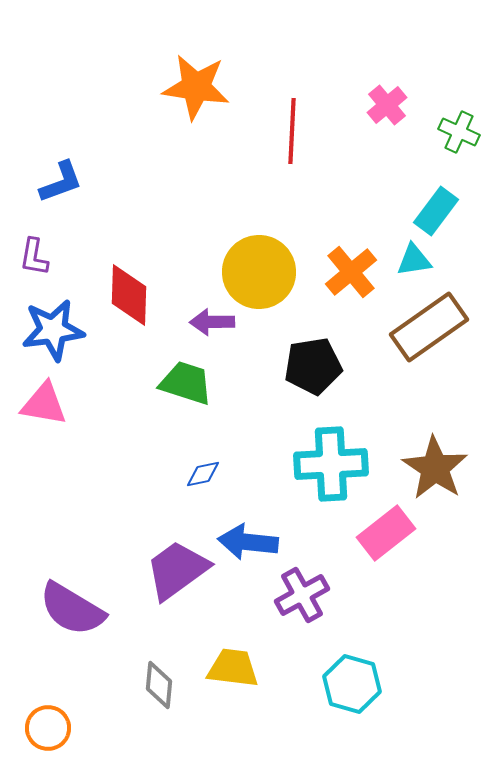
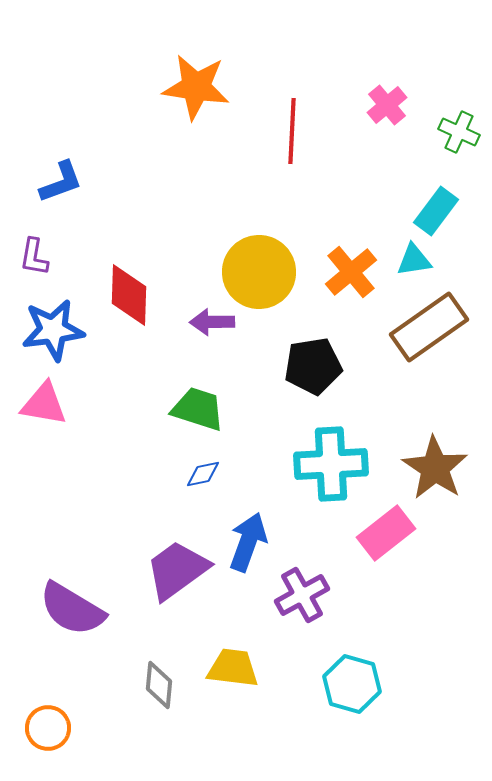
green trapezoid: moved 12 px right, 26 px down
blue arrow: rotated 104 degrees clockwise
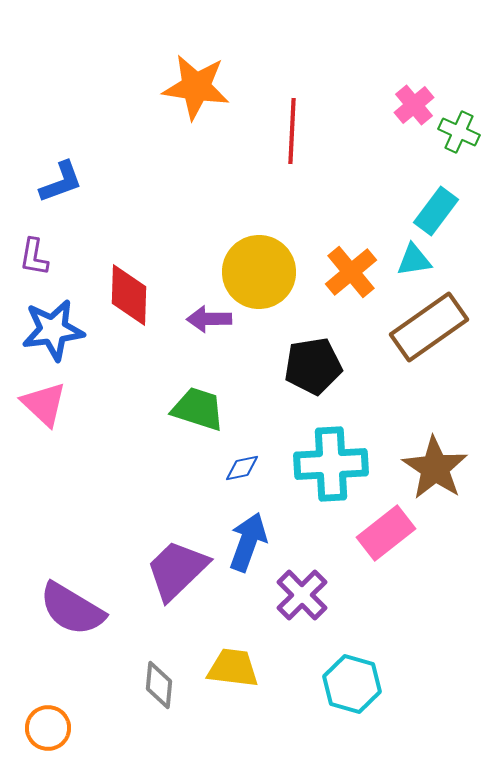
pink cross: moved 27 px right
purple arrow: moved 3 px left, 3 px up
pink triangle: rotated 33 degrees clockwise
blue diamond: moved 39 px right, 6 px up
purple trapezoid: rotated 8 degrees counterclockwise
purple cross: rotated 16 degrees counterclockwise
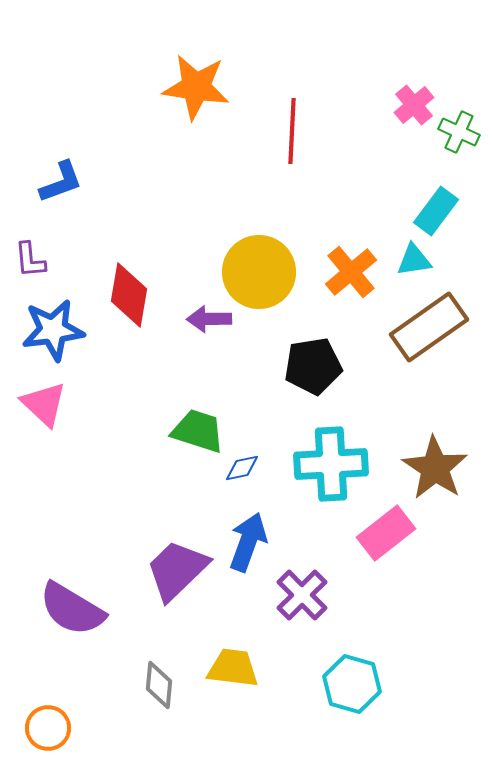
purple L-shape: moved 4 px left, 3 px down; rotated 15 degrees counterclockwise
red diamond: rotated 8 degrees clockwise
green trapezoid: moved 22 px down
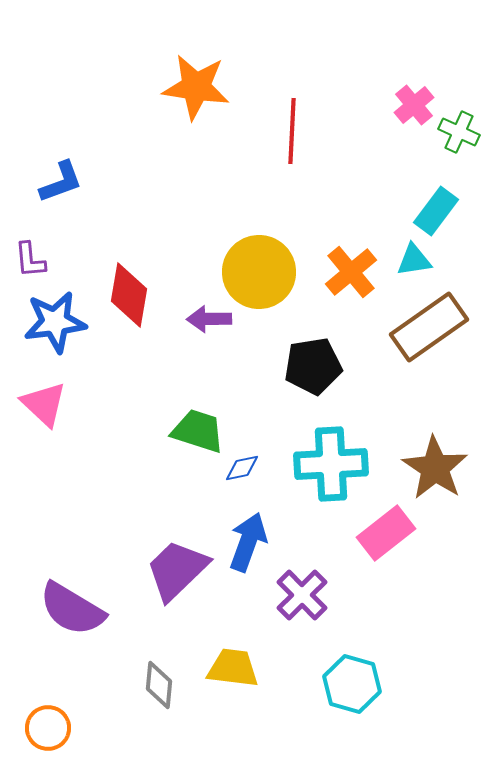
blue star: moved 2 px right, 8 px up
